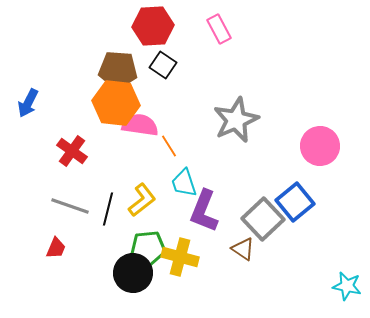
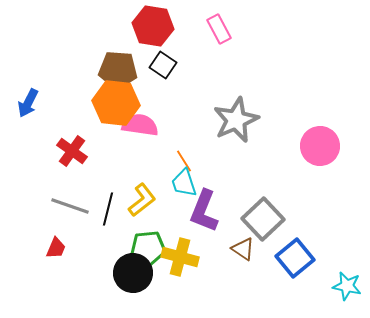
red hexagon: rotated 12 degrees clockwise
orange line: moved 15 px right, 15 px down
blue square: moved 56 px down
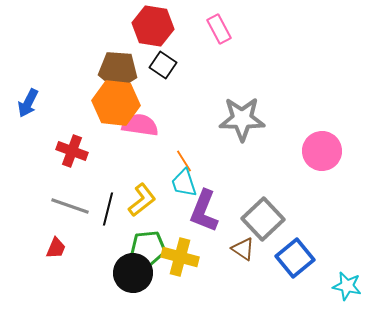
gray star: moved 6 px right, 1 px up; rotated 24 degrees clockwise
pink circle: moved 2 px right, 5 px down
red cross: rotated 16 degrees counterclockwise
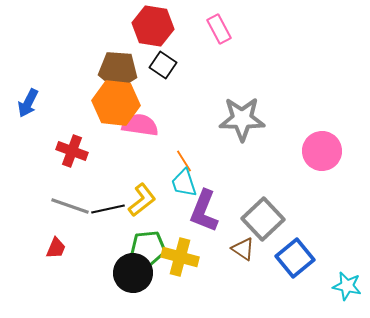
black line: rotated 64 degrees clockwise
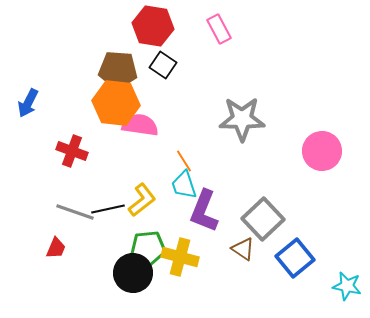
cyan trapezoid: moved 2 px down
gray line: moved 5 px right, 6 px down
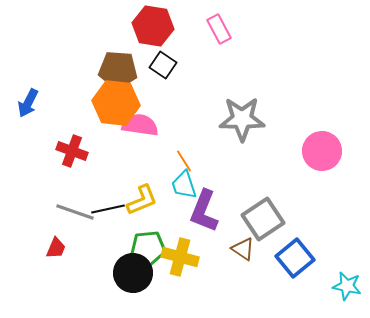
yellow L-shape: rotated 16 degrees clockwise
gray square: rotated 9 degrees clockwise
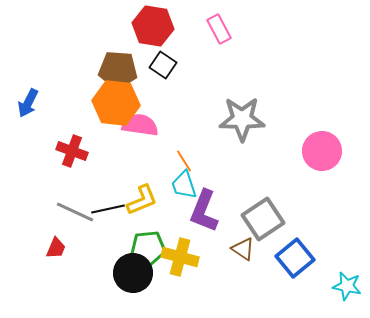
gray line: rotated 6 degrees clockwise
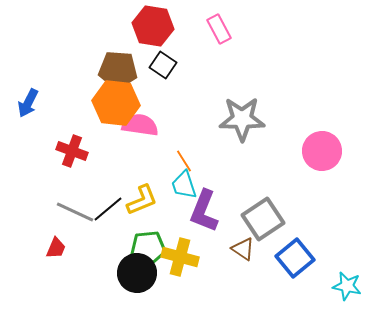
black line: rotated 28 degrees counterclockwise
black circle: moved 4 px right
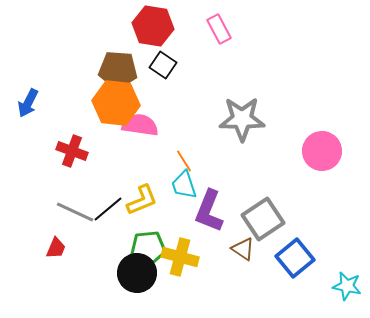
purple L-shape: moved 5 px right
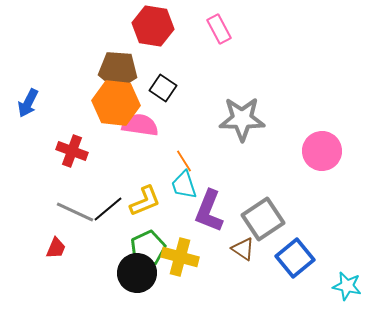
black square: moved 23 px down
yellow L-shape: moved 3 px right, 1 px down
green pentagon: rotated 20 degrees counterclockwise
